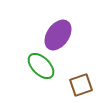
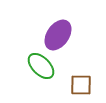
brown square: rotated 20 degrees clockwise
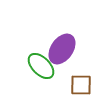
purple ellipse: moved 4 px right, 14 px down
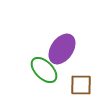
green ellipse: moved 3 px right, 4 px down
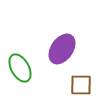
green ellipse: moved 24 px left, 2 px up; rotated 16 degrees clockwise
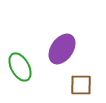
green ellipse: moved 1 px up
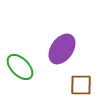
green ellipse: rotated 16 degrees counterclockwise
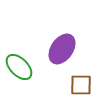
green ellipse: moved 1 px left
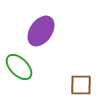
purple ellipse: moved 21 px left, 18 px up
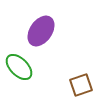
brown square: rotated 20 degrees counterclockwise
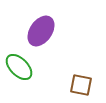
brown square: rotated 30 degrees clockwise
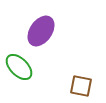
brown square: moved 1 px down
